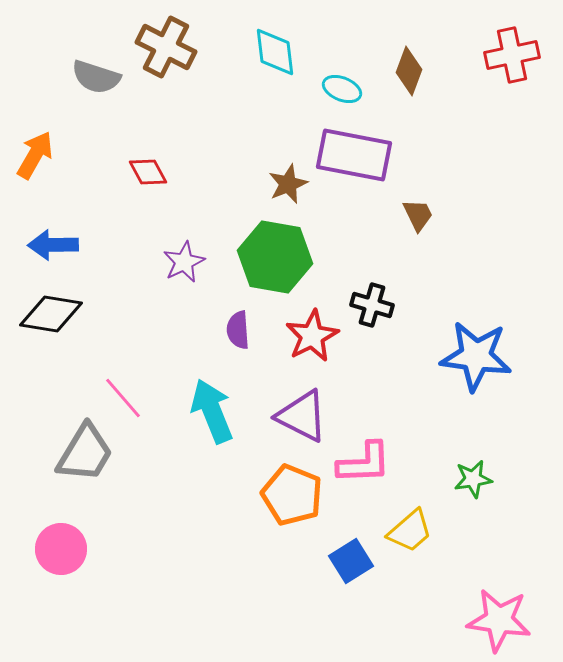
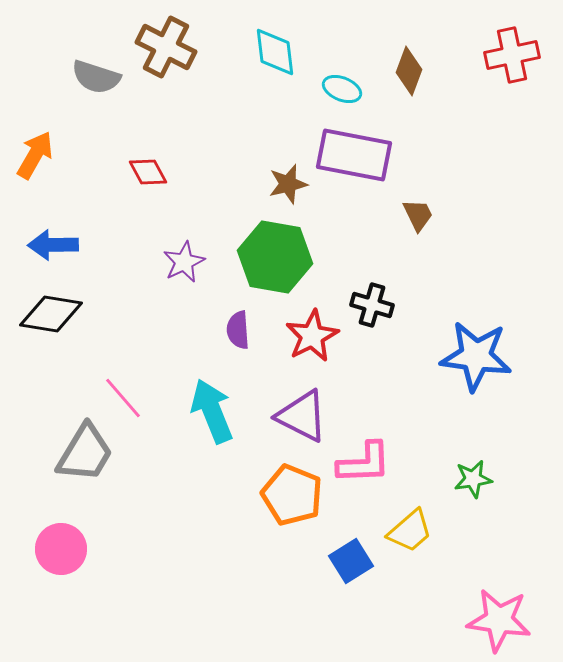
brown star: rotated 9 degrees clockwise
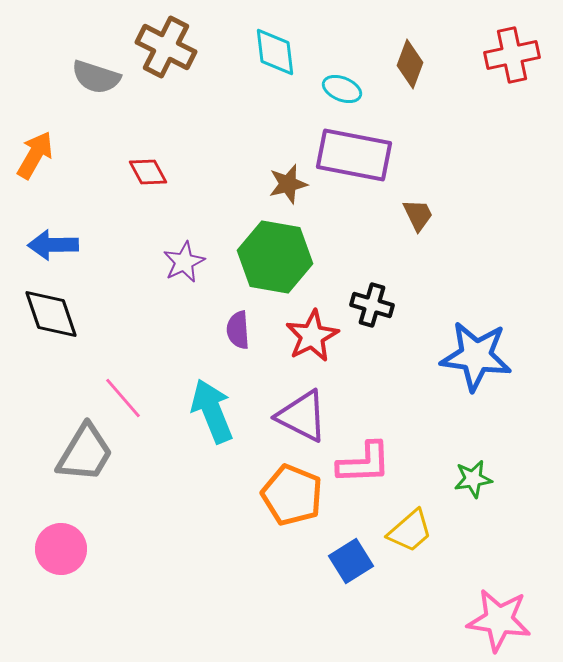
brown diamond: moved 1 px right, 7 px up
black diamond: rotated 62 degrees clockwise
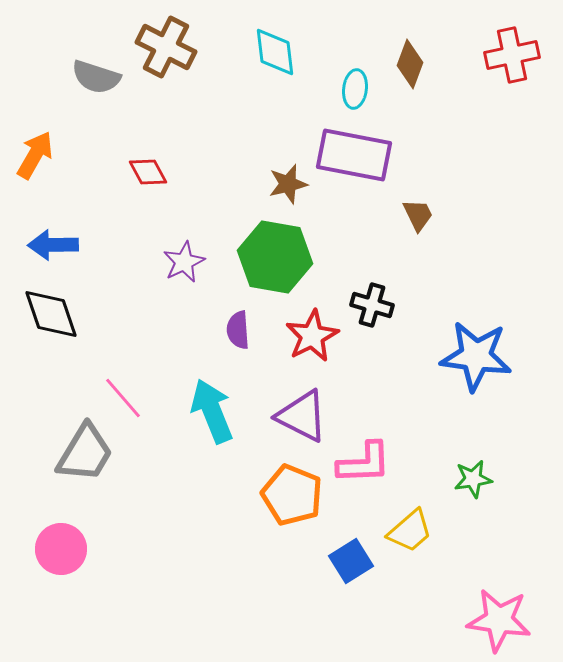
cyan ellipse: moved 13 px right; rotated 75 degrees clockwise
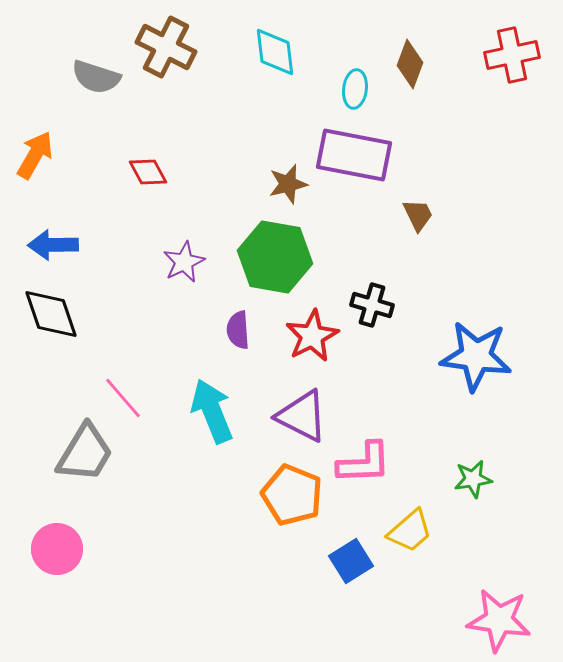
pink circle: moved 4 px left
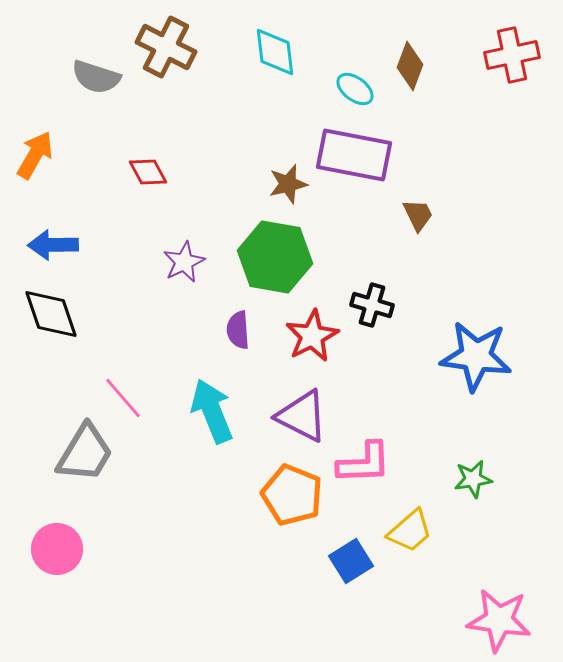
brown diamond: moved 2 px down
cyan ellipse: rotated 60 degrees counterclockwise
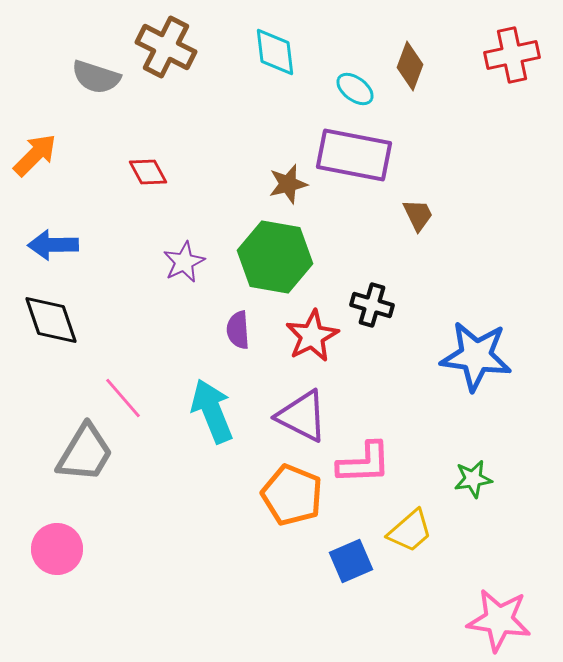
orange arrow: rotated 15 degrees clockwise
black diamond: moved 6 px down
blue square: rotated 9 degrees clockwise
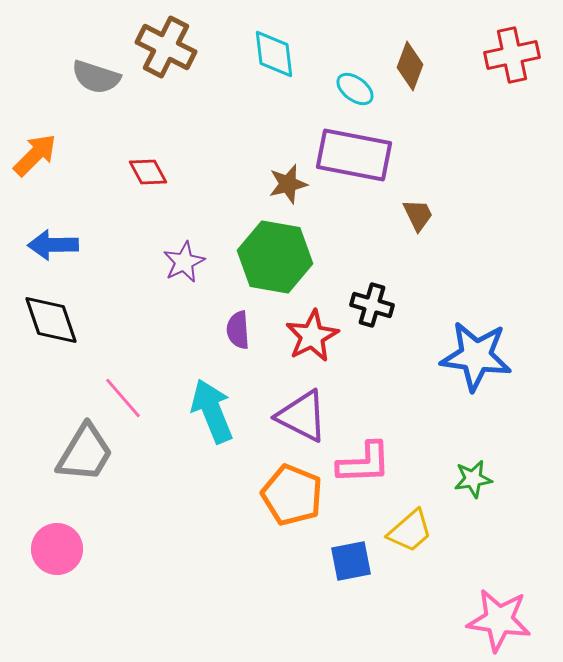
cyan diamond: moved 1 px left, 2 px down
blue square: rotated 12 degrees clockwise
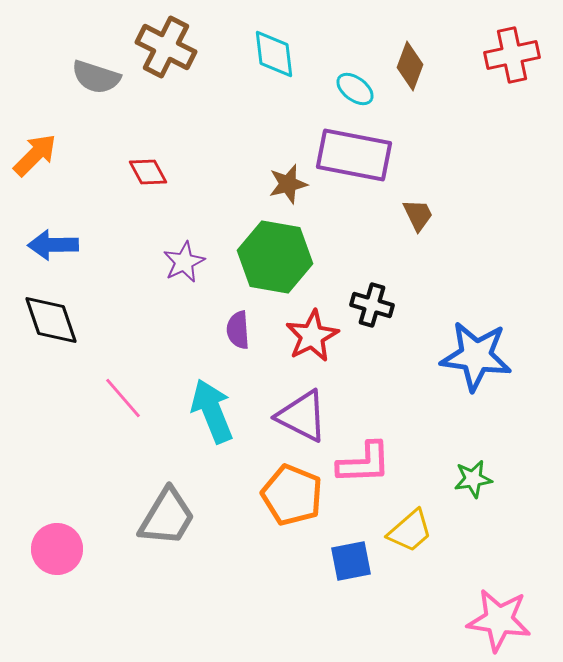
gray trapezoid: moved 82 px right, 64 px down
